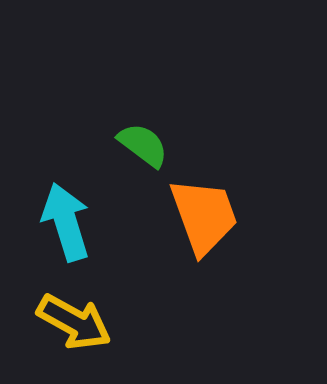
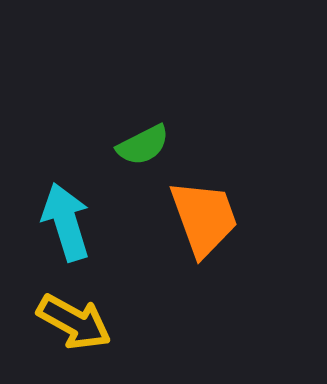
green semicircle: rotated 116 degrees clockwise
orange trapezoid: moved 2 px down
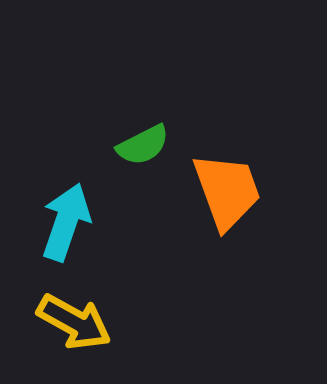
orange trapezoid: moved 23 px right, 27 px up
cyan arrow: rotated 36 degrees clockwise
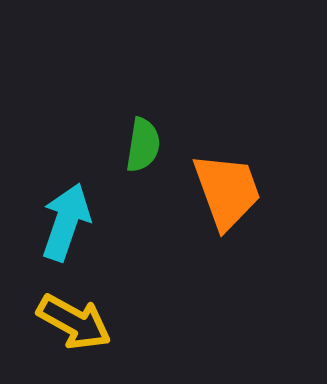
green semicircle: rotated 54 degrees counterclockwise
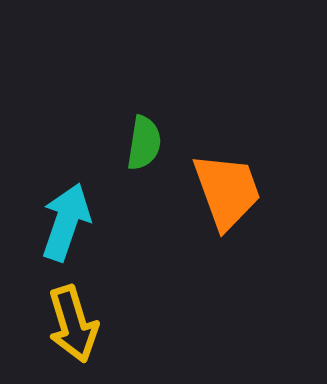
green semicircle: moved 1 px right, 2 px up
yellow arrow: moved 1 px left, 2 px down; rotated 44 degrees clockwise
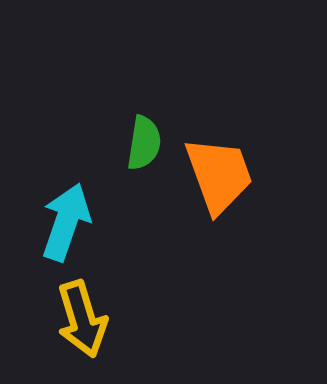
orange trapezoid: moved 8 px left, 16 px up
yellow arrow: moved 9 px right, 5 px up
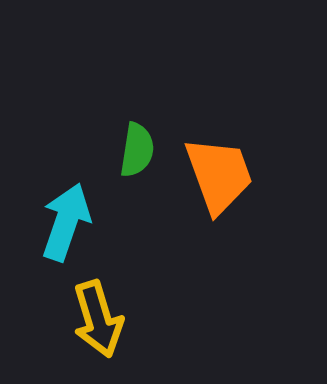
green semicircle: moved 7 px left, 7 px down
yellow arrow: moved 16 px right
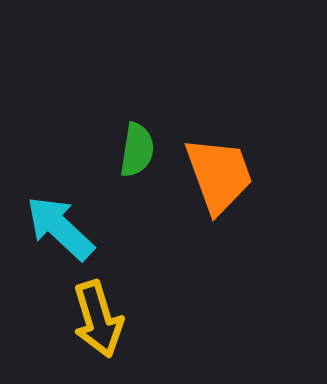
cyan arrow: moved 6 px left, 6 px down; rotated 66 degrees counterclockwise
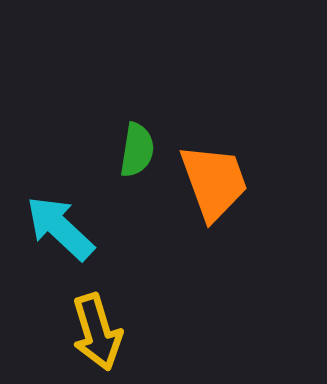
orange trapezoid: moved 5 px left, 7 px down
yellow arrow: moved 1 px left, 13 px down
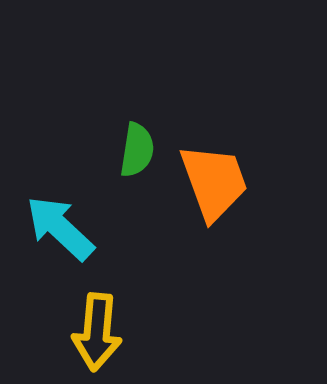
yellow arrow: rotated 22 degrees clockwise
